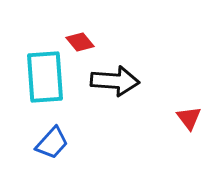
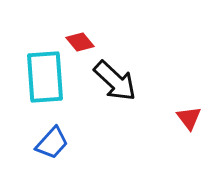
black arrow: rotated 39 degrees clockwise
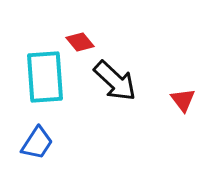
red triangle: moved 6 px left, 18 px up
blue trapezoid: moved 15 px left; rotated 9 degrees counterclockwise
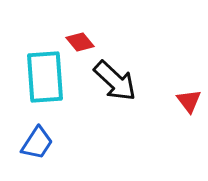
red triangle: moved 6 px right, 1 px down
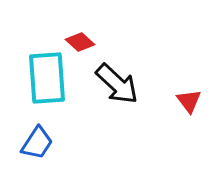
red diamond: rotated 8 degrees counterclockwise
cyan rectangle: moved 2 px right, 1 px down
black arrow: moved 2 px right, 3 px down
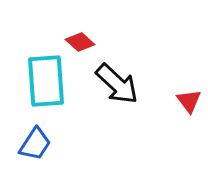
cyan rectangle: moved 1 px left, 3 px down
blue trapezoid: moved 2 px left, 1 px down
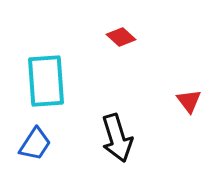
red diamond: moved 41 px right, 5 px up
black arrow: moved 54 px down; rotated 30 degrees clockwise
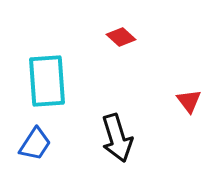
cyan rectangle: moved 1 px right
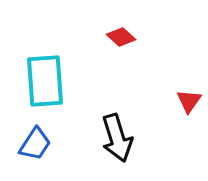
cyan rectangle: moved 2 px left
red triangle: rotated 12 degrees clockwise
